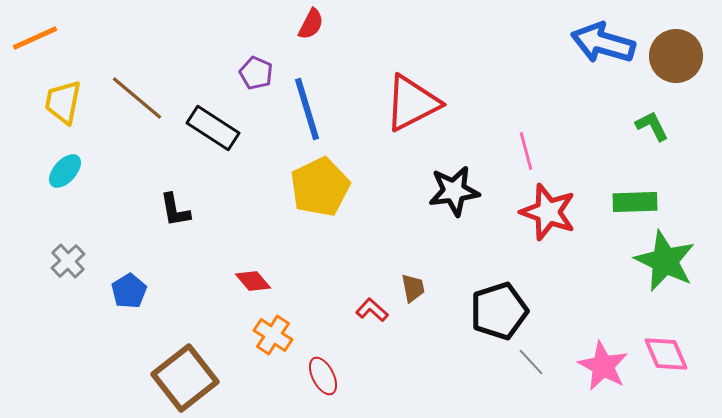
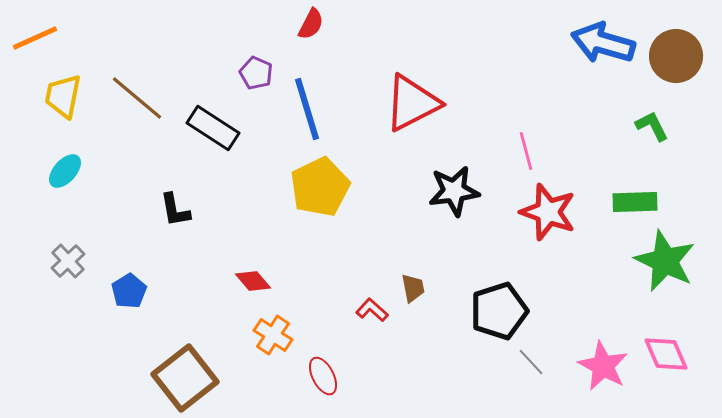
yellow trapezoid: moved 6 px up
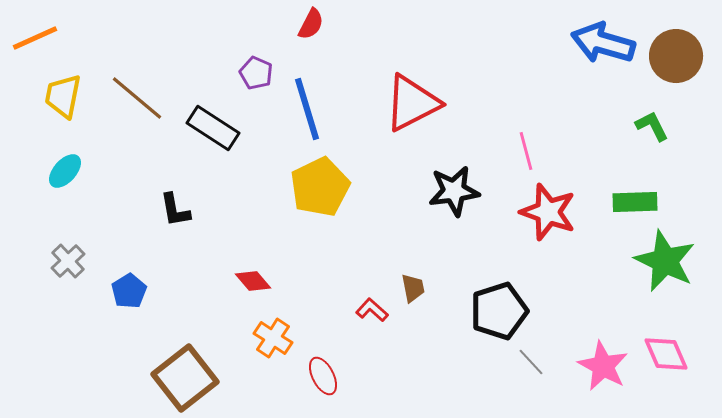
orange cross: moved 3 px down
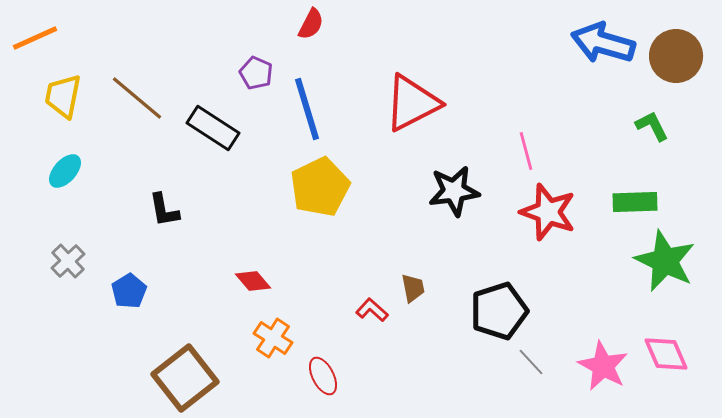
black L-shape: moved 11 px left
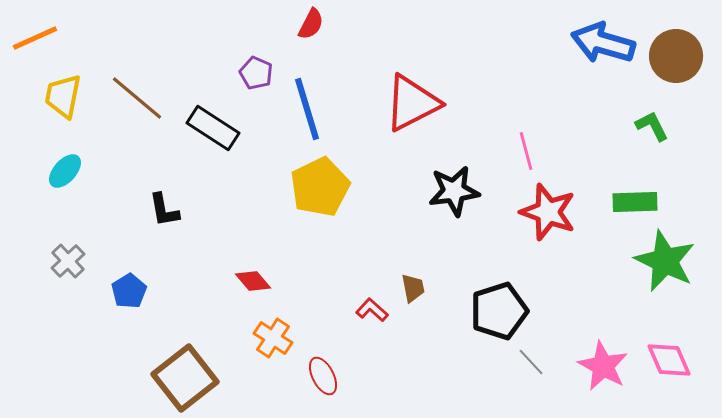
pink diamond: moved 3 px right, 6 px down
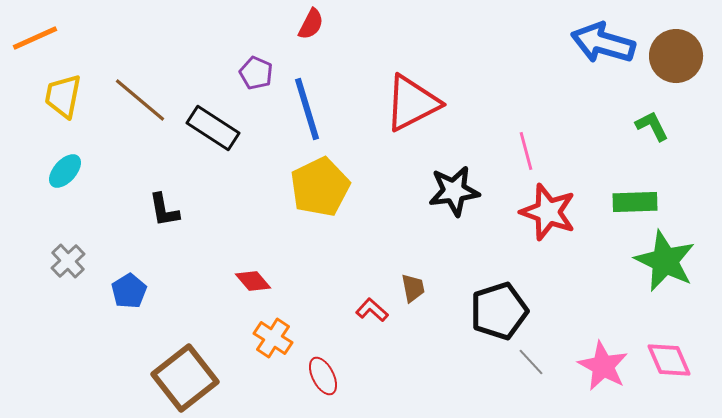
brown line: moved 3 px right, 2 px down
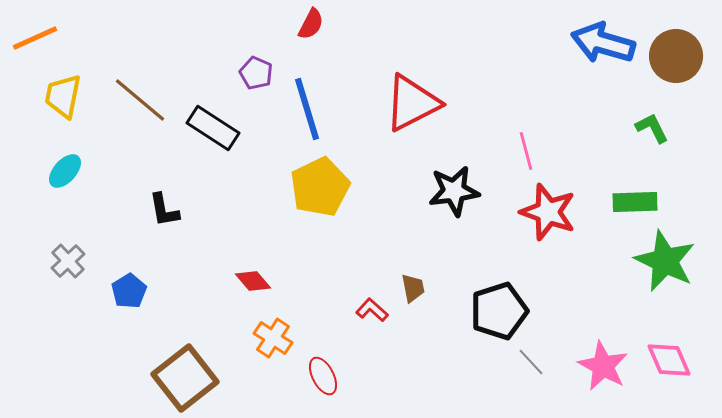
green L-shape: moved 2 px down
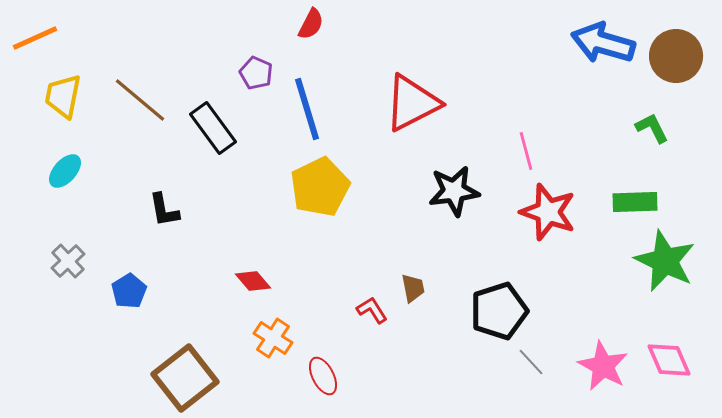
black rectangle: rotated 21 degrees clockwise
red L-shape: rotated 16 degrees clockwise
